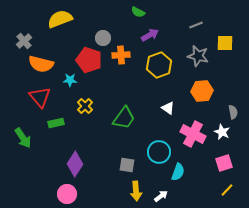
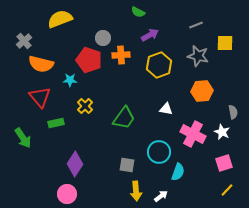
white triangle: moved 2 px left, 1 px down; rotated 24 degrees counterclockwise
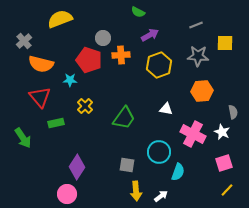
gray star: rotated 10 degrees counterclockwise
purple diamond: moved 2 px right, 3 px down
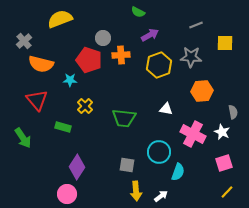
gray star: moved 7 px left, 1 px down
red triangle: moved 3 px left, 3 px down
green trapezoid: rotated 60 degrees clockwise
green rectangle: moved 7 px right, 4 px down; rotated 28 degrees clockwise
yellow line: moved 2 px down
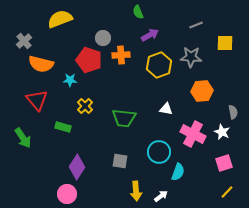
green semicircle: rotated 40 degrees clockwise
gray square: moved 7 px left, 4 px up
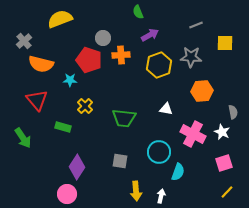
white arrow: rotated 40 degrees counterclockwise
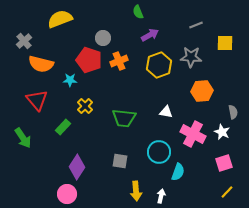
orange cross: moved 2 px left, 6 px down; rotated 18 degrees counterclockwise
white triangle: moved 3 px down
green rectangle: rotated 63 degrees counterclockwise
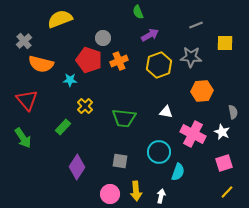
red triangle: moved 10 px left
pink circle: moved 43 px right
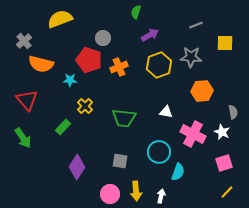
green semicircle: moved 2 px left; rotated 40 degrees clockwise
orange cross: moved 6 px down
